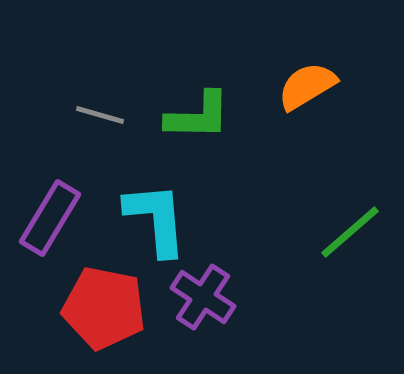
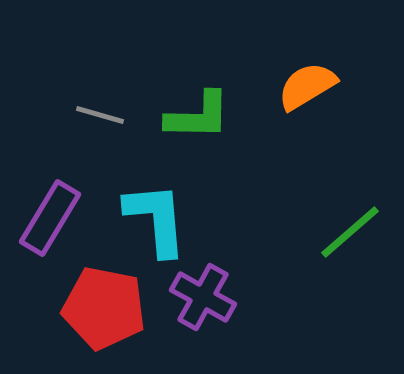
purple cross: rotated 4 degrees counterclockwise
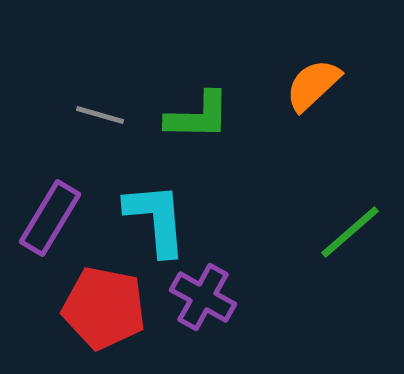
orange semicircle: moved 6 px right, 1 px up; rotated 12 degrees counterclockwise
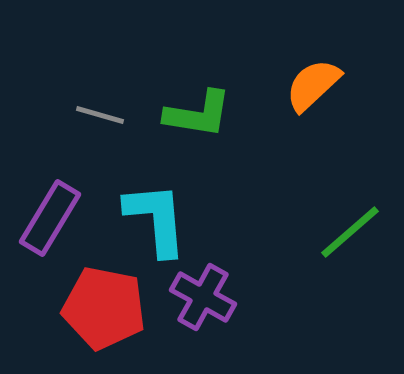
green L-shape: moved 2 px up; rotated 8 degrees clockwise
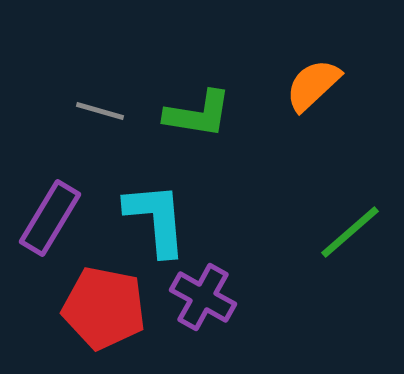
gray line: moved 4 px up
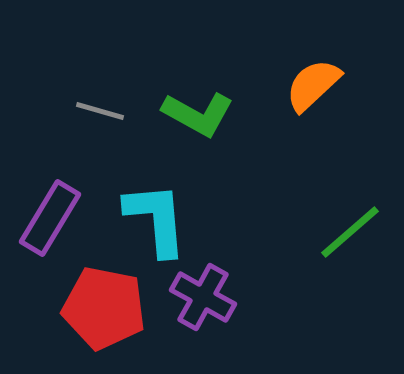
green L-shape: rotated 20 degrees clockwise
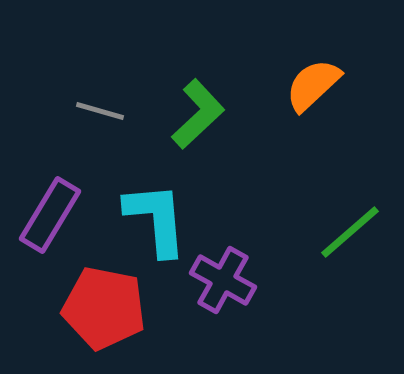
green L-shape: rotated 72 degrees counterclockwise
purple rectangle: moved 3 px up
purple cross: moved 20 px right, 17 px up
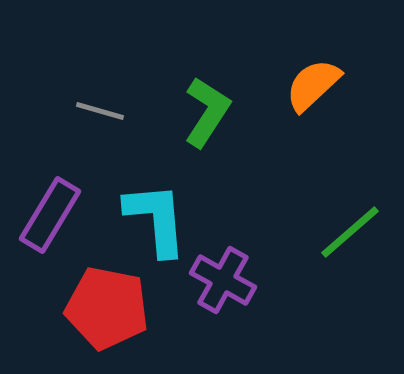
green L-shape: moved 9 px right, 2 px up; rotated 14 degrees counterclockwise
red pentagon: moved 3 px right
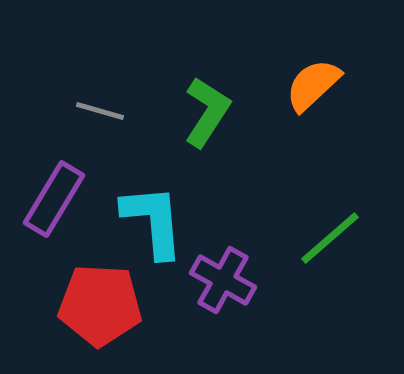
purple rectangle: moved 4 px right, 16 px up
cyan L-shape: moved 3 px left, 2 px down
green line: moved 20 px left, 6 px down
red pentagon: moved 7 px left, 3 px up; rotated 8 degrees counterclockwise
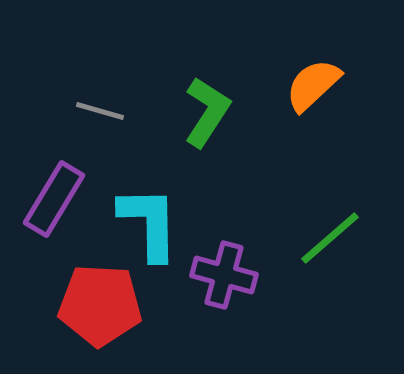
cyan L-shape: moved 4 px left, 2 px down; rotated 4 degrees clockwise
purple cross: moved 1 px right, 5 px up; rotated 14 degrees counterclockwise
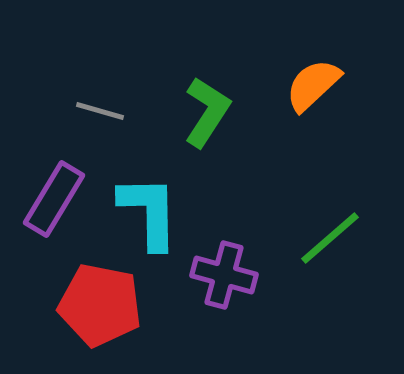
cyan L-shape: moved 11 px up
red pentagon: rotated 8 degrees clockwise
